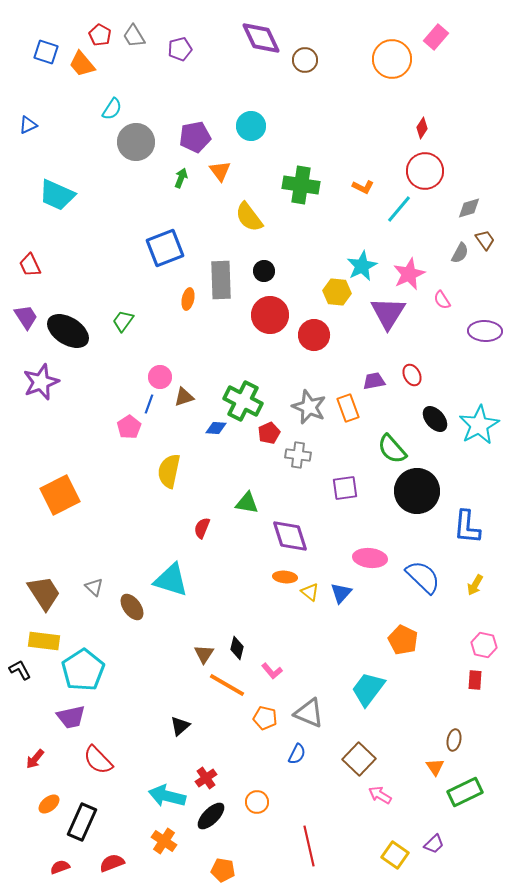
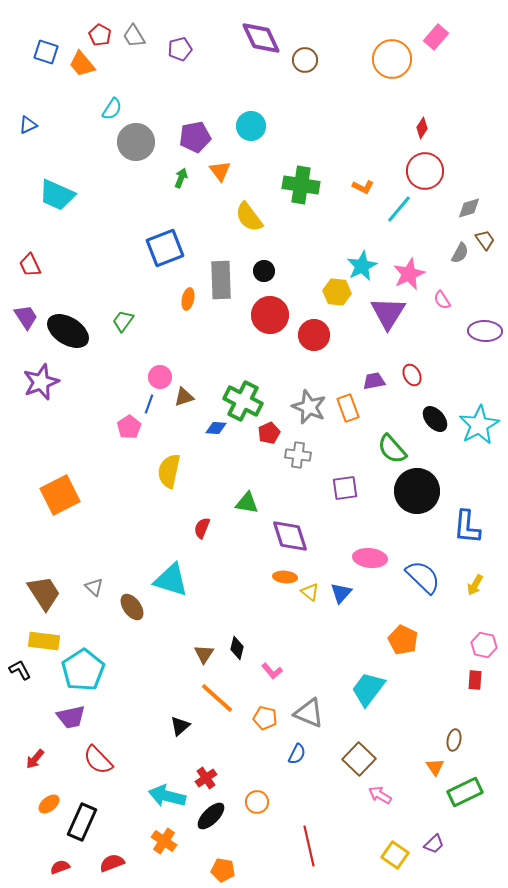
orange line at (227, 685): moved 10 px left, 13 px down; rotated 12 degrees clockwise
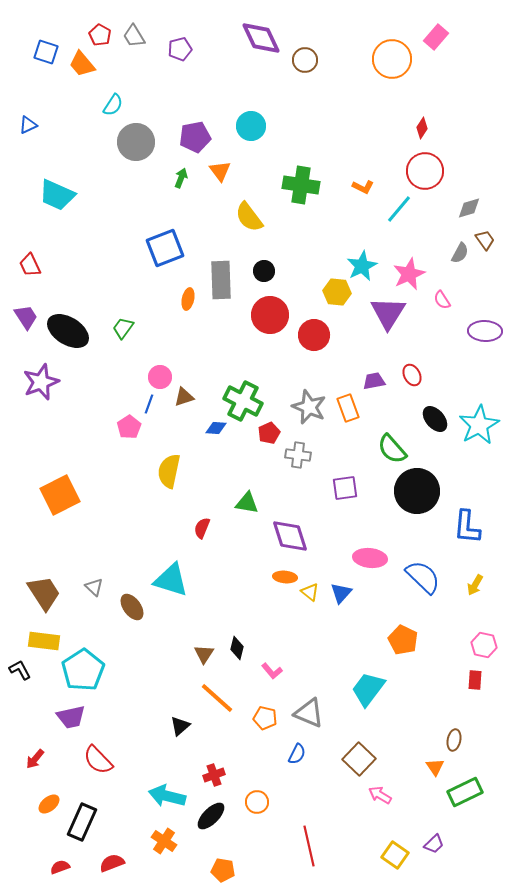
cyan semicircle at (112, 109): moved 1 px right, 4 px up
green trapezoid at (123, 321): moved 7 px down
red cross at (206, 778): moved 8 px right, 3 px up; rotated 15 degrees clockwise
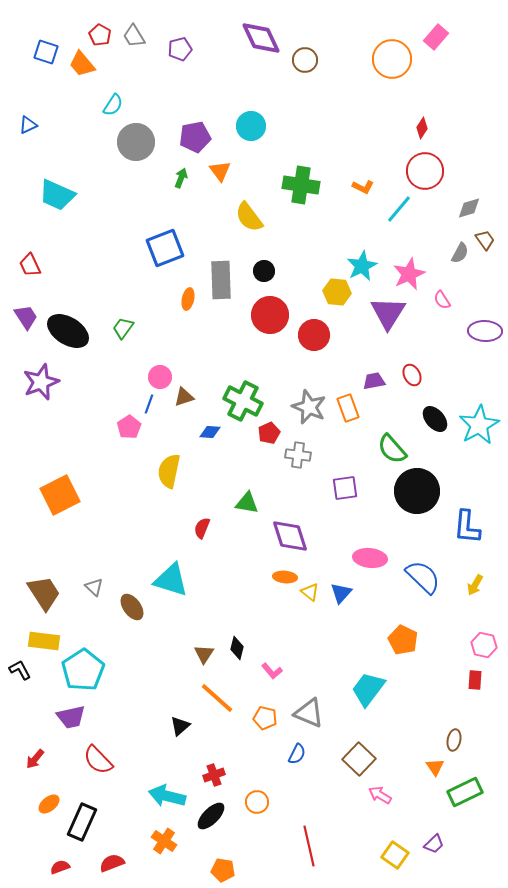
blue diamond at (216, 428): moved 6 px left, 4 px down
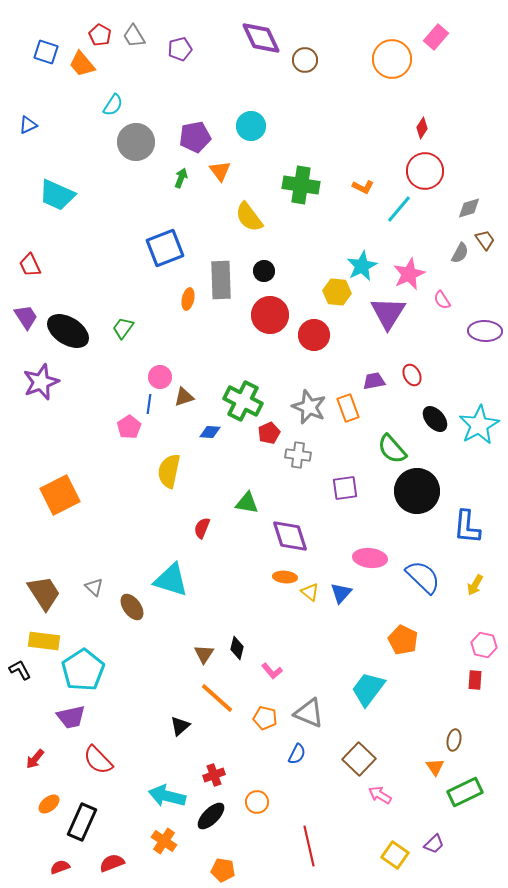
blue line at (149, 404): rotated 12 degrees counterclockwise
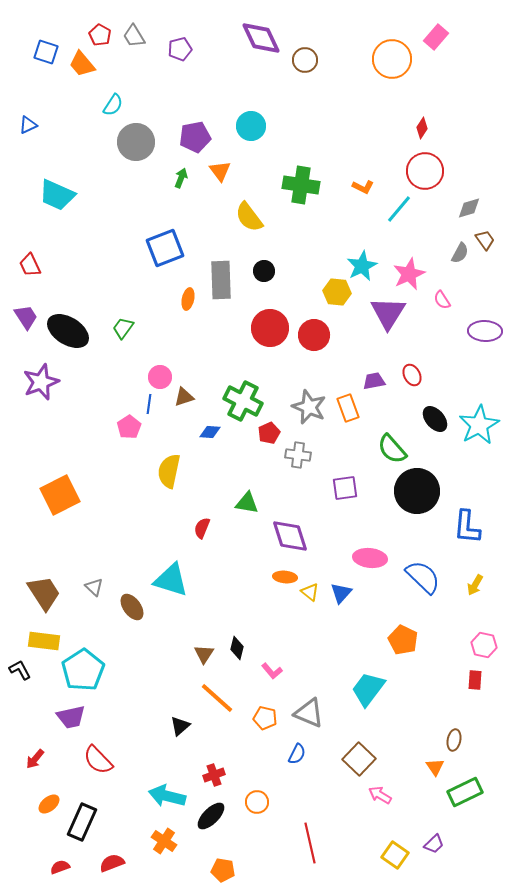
red circle at (270, 315): moved 13 px down
red line at (309, 846): moved 1 px right, 3 px up
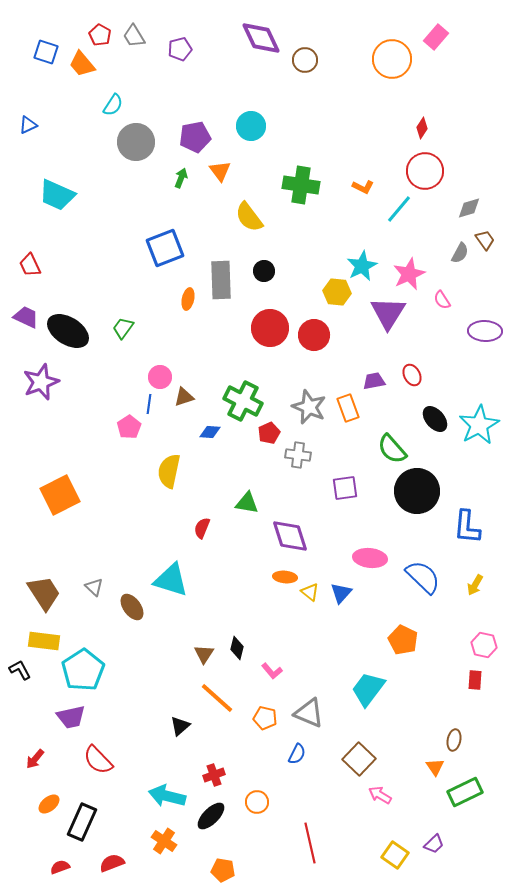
purple trapezoid at (26, 317): rotated 32 degrees counterclockwise
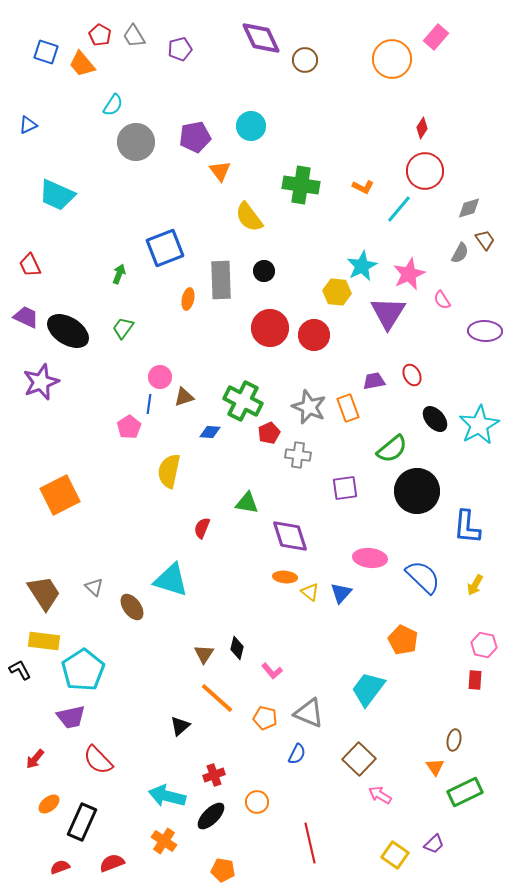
green arrow at (181, 178): moved 62 px left, 96 px down
green semicircle at (392, 449): rotated 88 degrees counterclockwise
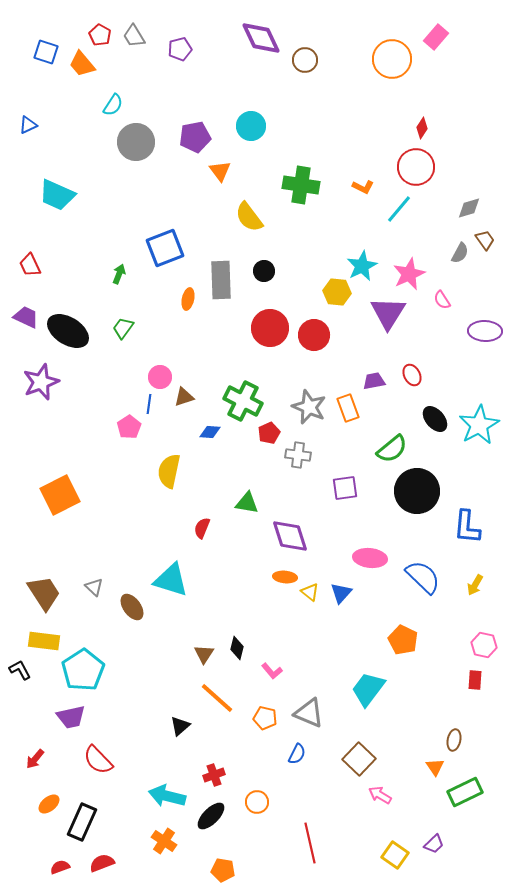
red circle at (425, 171): moved 9 px left, 4 px up
red semicircle at (112, 863): moved 10 px left
